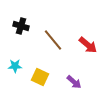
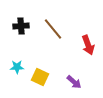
black cross: rotated 21 degrees counterclockwise
brown line: moved 11 px up
red arrow: rotated 30 degrees clockwise
cyan star: moved 2 px right, 1 px down
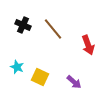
black cross: moved 2 px right, 1 px up; rotated 28 degrees clockwise
cyan star: rotated 24 degrees clockwise
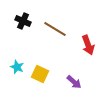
black cross: moved 4 px up
brown line: moved 2 px right; rotated 20 degrees counterclockwise
yellow square: moved 3 px up
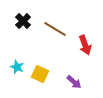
black cross: rotated 21 degrees clockwise
red arrow: moved 3 px left
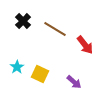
red arrow: rotated 18 degrees counterclockwise
cyan star: rotated 16 degrees clockwise
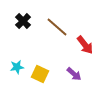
brown line: moved 2 px right, 2 px up; rotated 10 degrees clockwise
cyan star: rotated 24 degrees clockwise
purple arrow: moved 8 px up
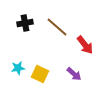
black cross: moved 2 px right, 2 px down; rotated 35 degrees clockwise
cyan star: moved 1 px right, 1 px down
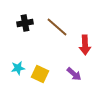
red arrow: rotated 36 degrees clockwise
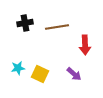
brown line: rotated 50 degrees counterclockwise
